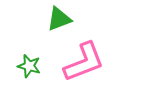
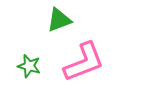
green triangle: moved 1 px down
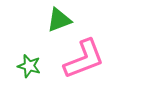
pink L-shape: moved 3 px up
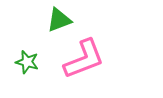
green star: moved 2 px left, 4 px up
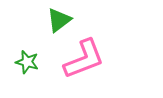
green triangle: rotated 16 degrees counterclockwise
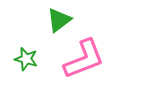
green star: moved 1 px left, 3 px up
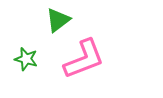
green triangle: moved 1 px left
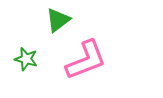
pink L-shape: moved 2 px right, 1 px down
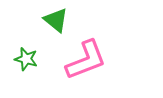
green triangle: moved 2 px left; rotated 44 degrees counterclockwise
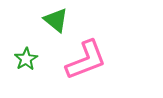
green star: rotated 25 degrees clockwise
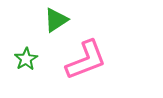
green triangle: rotated 48 degrees clockwise
